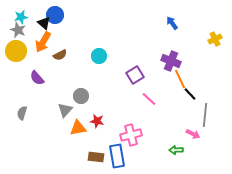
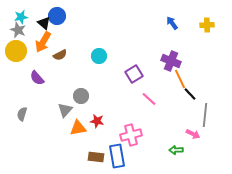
blue circle: moved 2 px right, 1 px down
yellow cross: moved 8 px left, 14 px up; rotated 24 degrees clockwise
purple square: moved 1 px left, 1 px up
gray semicircle: moved 1 px down
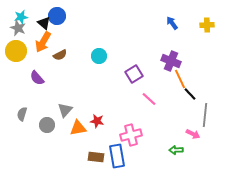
gray star: moved 2 px up
gray circle: moved 34 px left, 29 px down
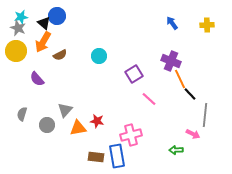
purple semicircle: moved 1 px down
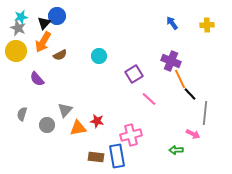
black triangle: rotated 32 degrees clockwise
gray line: moved 2 px up
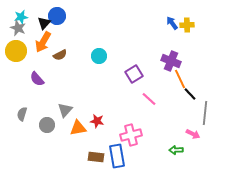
yellow cross: moved 20 px left
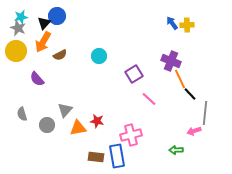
gray semicircle: rotated 32 degrees counterclockwise
pink arrow: moved 1 px right, 3 px up; rotated 136 degrees clockwise
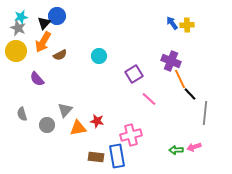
pink arrow: moved 16 px down
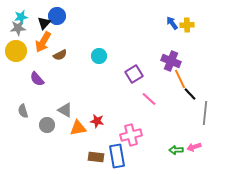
gray star: rotated 28 degrees counterclockwise
gray triangle: rotated 42 degrees counterclockwise
gray semicircle: moved 1 px right, 3 px up
